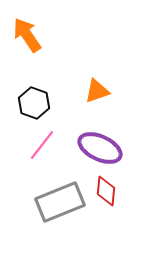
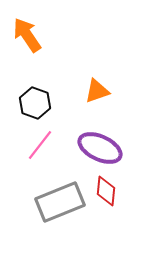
black hexagon: moved 1 px right
pink line: moved 2 px left
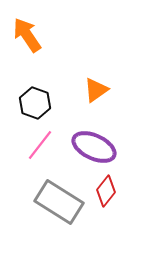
orange triangle: moved 1 px left, 1 px up; rotated 16 degrees counterclockwise
purple ellipse: moved 6 px left, 1 px up
red diamond: rotated 32 degrees clockwise
gray rectangle: moved 1 px left; rotated 54 degrees clockwise
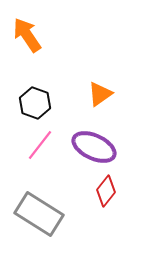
orange triangle: moved 4 px right, 4 px down
gray rectangle: moved 20 px left, 12 px down
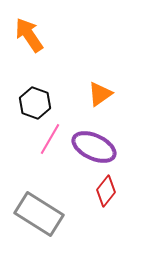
orange arrow: moved 2 px right
pink line: moved 10 px right, 6 px up; rotated 8 degrees counterclockwise
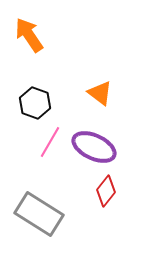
orange triangle: moved 1 px up; rotated 48 degrees counterclockwise
pink line: moved 3 px down
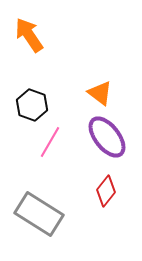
black hexagon: moved 3 px left, 2 px down
purple ellipse: moved 13 px right, 10 px up; rotated 27 degrees clockwise
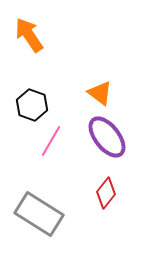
pink line: moved 1 px right, 1 px up
red diamond: moved 2 px down
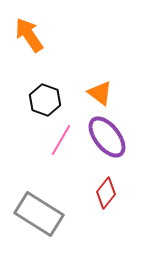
black hexagon: moved 13 px right, 5 px up
pink line: moved 10 px right, 1 px up
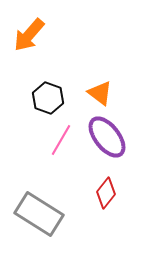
orange arrow: rotated 105 degrees counterclockwise
black hexagon: moved 3 px right, 2 px up
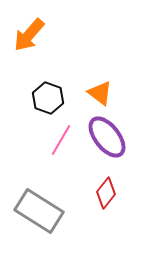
gray rectangle: moved 3 px up
